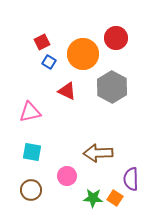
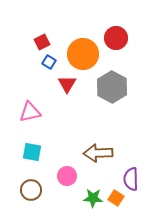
red triangle: moved 7 px up; rotated 36 degrees clockwise
orange square: moved 1 px right
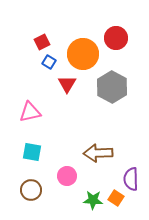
green star: moved 2 px down
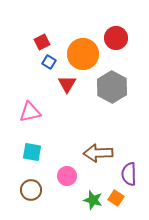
purple semicircle: moved 2 px left, 5 px up
green star: rotated 12 degrees clockwise
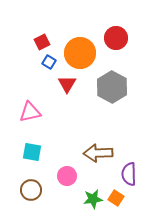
orange circle: moved 3 px left, 1 px up
green star: moved 1 px up; rotated 24 degrees counterclockwise
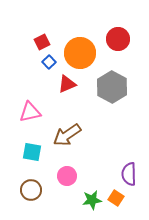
red circle: moved 2 px right, 1 px down
blue square: rotated 16 degrees clockwise
red triangle: rotated 36 degrees clockwise
brown arrow: moved 31 px left, 18 px up; rotated 32 degrees counterclockwise
green star: moved 1 px left, 1 px down
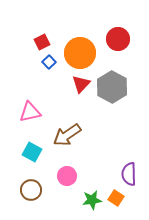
red triangle: moved 14 px right; rotated 24 degrees counterclockwise
cyan square: rotated 18 degrees clockwise
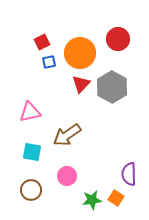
blue square: rotated 32 degrees clockwise
cyan square: rotated 18 degrees counterclockwise
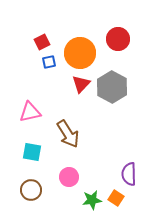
brown arrow: moved 1 px right, 1 px up; rotated 88 degrees counterclockwise
pink circle: moved 2 px right, 1 px down
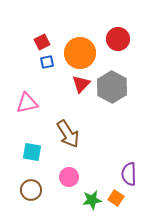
blue square: moved 2 px left
pink triangle: moved 3 px left, 9 px up
